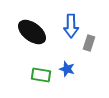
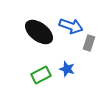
blue arrow: rotated 70 degrees counterclockwise
black ellipse: moved 7 px right
green rectangle: rotated 36 degrees counterclockwise
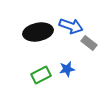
black ellipse: moved 1 px left; rotated 48 degrees counterclockwise
gray rectangle: rotated 70 degrees counterclockwise
blue star: rotated 28 degrees counterclockwise
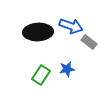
black ellipse: rotated 8 degrees clockwise
gray rectangle: moved 1 px up
green rectangle: rotated 30 degrees counterclockwise
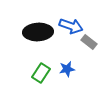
green rectangle: moved 2 px up
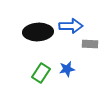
blue arrow: rotated 20 degrees counterclockwise
gray rectangle: moved 1 px right, 2 px down; rotated 35 degrees counterclockwise
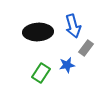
blue arrow: moved 2 px right; rotated 75 degrees clockwise
gray rectangle: moved 4 px left, 4 px down; rotated 56 degrees counterclockwise
blue star: moved 4 px up
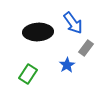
blue arrow: moved 3 px up; rotated 20 degrees counterclockwise
blue star: rotated 21 degrees counterclockwise
green rectangle: moved 13 px left, 1 px down
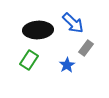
blue arrow: rotated 10 degrees counterclockwise
black ellipse: moved 2 px up
green rectangle: moved 1 px right, 14 px up
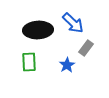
green rectangle: moved 2 px down; rotated 36 degrees counterclockwise
